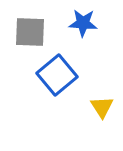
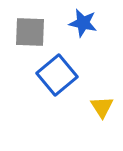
blue star: rotated 8 degrees clockwise
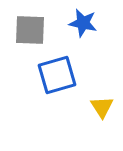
gray square: moved 2 px up
blue square: rotated 24 degrees clockwise
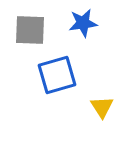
blue star: rotated 20 degrees counterclockwise
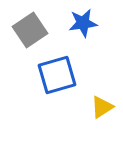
gray square: rotated 36 degrees counterclockwise
yellow triangle: rotated 30 degrees clockwise
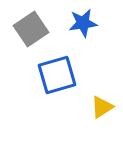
gray square: moved 1 px right, 1 px up
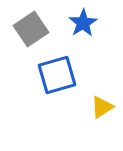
blue star: rotated 24 degrees counterclockwise
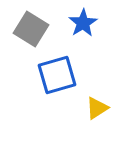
gray square: rotated 24 degrees counterclockwise
yellow triangle: moved 5 px left, 1 px down
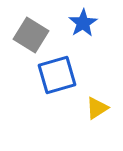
gray square: moved 6 px down
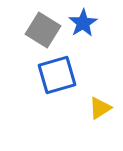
gray square: moved 12 px right, 5 px up
yellow triangle: moved 3 px right
